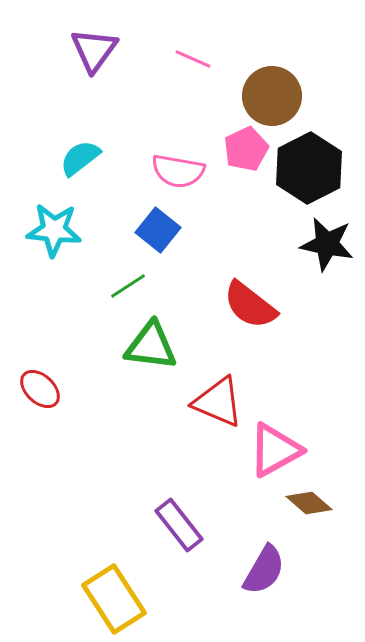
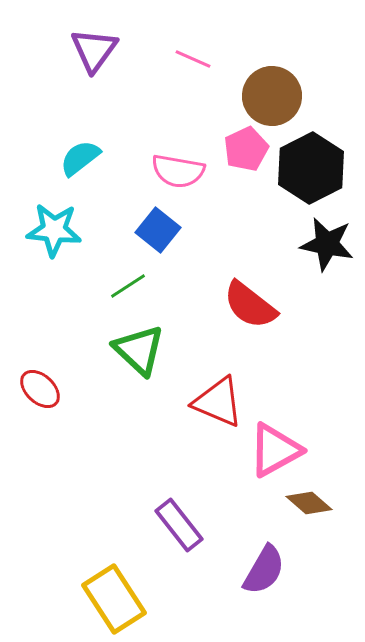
black hexagon: moved 2 px right
green triangle: moved 12 px left, 4 px down; rotated 36 degrees clockwise
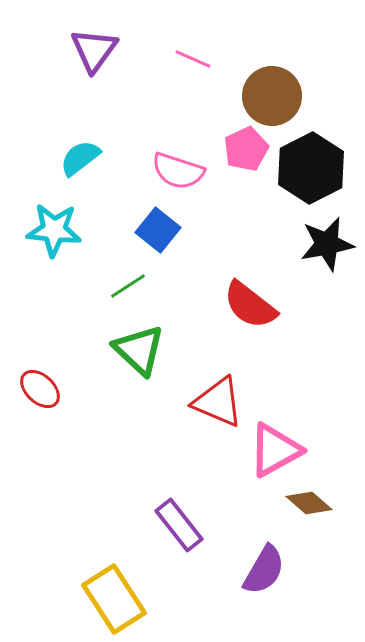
pink semicircle: rotated 8 degrees clockwise
black star: rotated 22 degrees counterclockwise
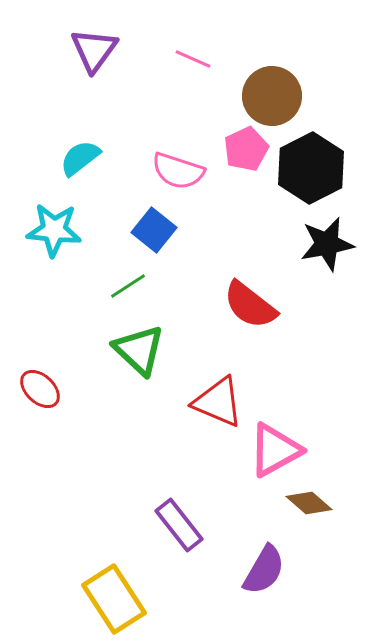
blue square: moved 4 px left
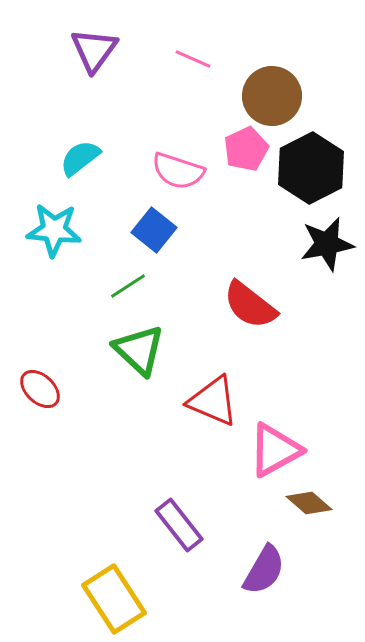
red triangle: moved 5 px left, 1 px up
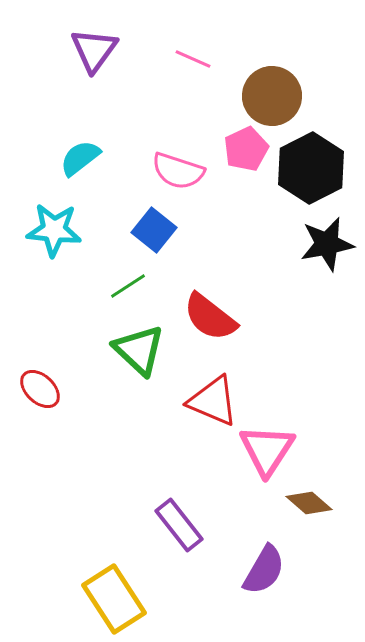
red semicircle: moved 40 px left, 12 px down
pink triangle: moved 8 px left; rotated 28 degrees counterclockwise
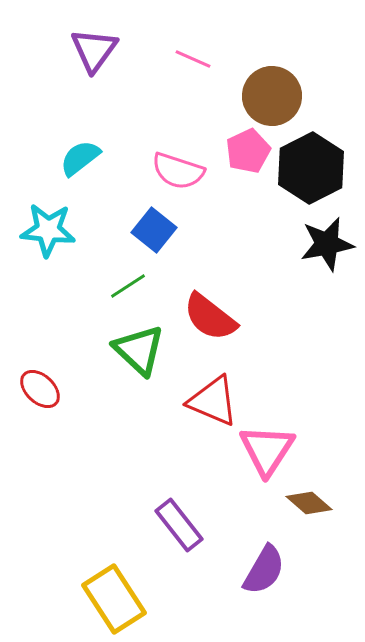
pink pentagon: moved 2 px right, 2 px down
cyan star: moved 6 px left
